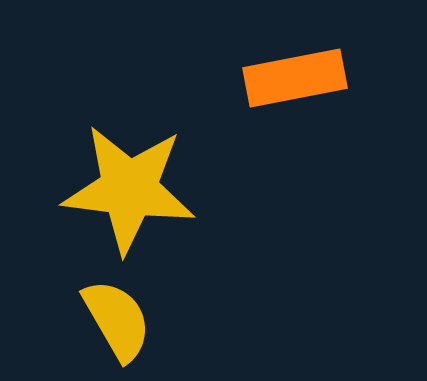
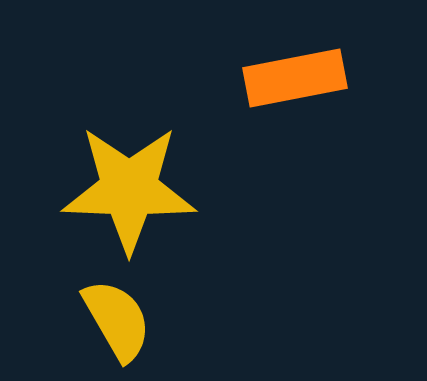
yellow star: rotated 5 degrees counterclockwise
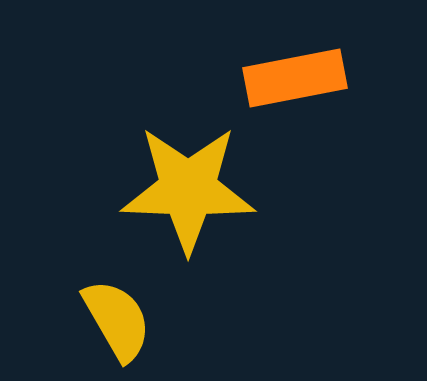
yellow star: moved 59 px right
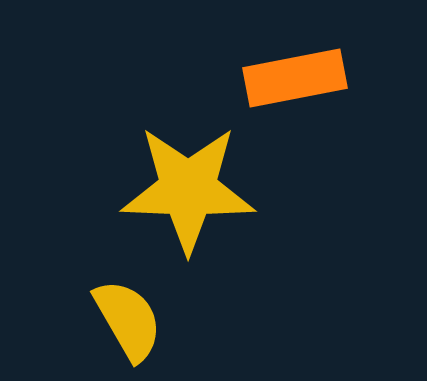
yellow semicircle: moved 11 px right
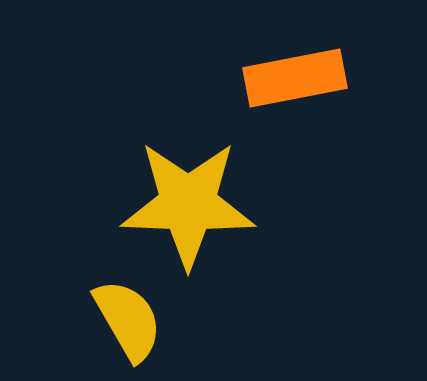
yellow star: moved 15 px down
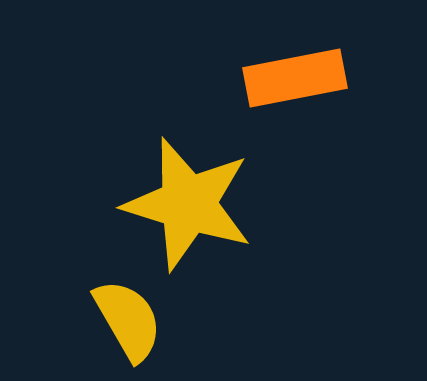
yellow star: rotated 15 degrees clockwise
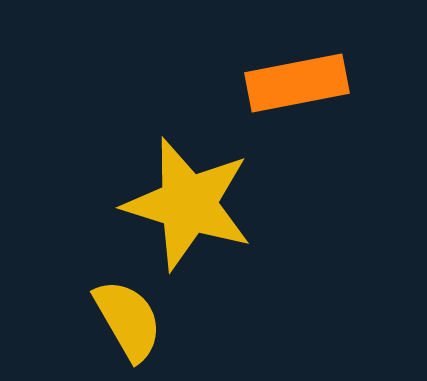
orange rectangle: moved 2 px right, 5 px down
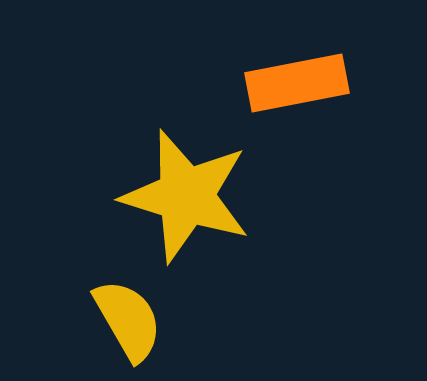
yellow star: moved 2 px left, 8 px up
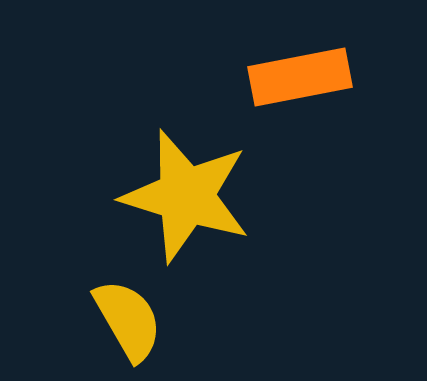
orange rectangle: moved 3 px right, 6 px up
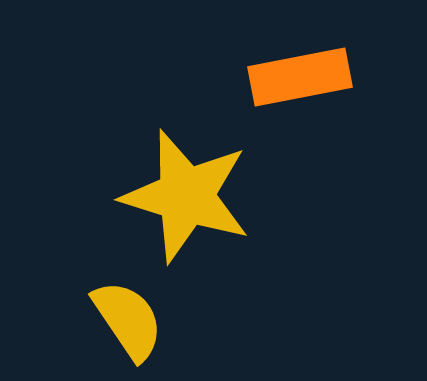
yellow semicircle: rotated 4 degrees counterclockwise
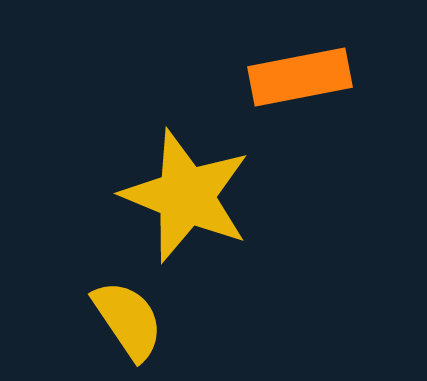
yellow star: rotated 5 degrees clockwise
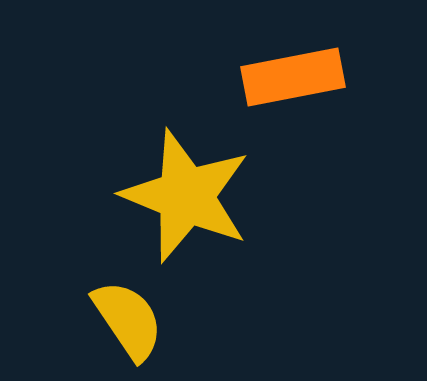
orange rectangle: moved 7 px left
